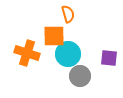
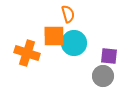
cyan circle: moved 6 px right, 11 px up
purple square: moved 2 px up
gray circle: moved 23 px right
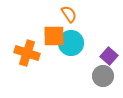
orange semicircle: moved 1 px right; rotated 18 degrees counterclockwise
cyan circle: moved 3 px left
purple square: rotated 36 degrees clockwise
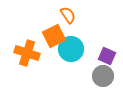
orange semicircle: moved 1 px left, 1 px down
orange square: rotated 25 degrees counterclockwise
cyan circle: moved 6 px down
purple square: moved 2 px left; rotated 18 degrees counterclockwise
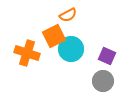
orange semicircle: rotated 96 degrees clockwise
gray circle: moved 5 px down
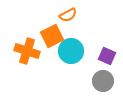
orange square: moved 2 px left
cyan circle: moved 2 px down
orange cross: moved 2 px up
